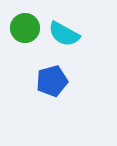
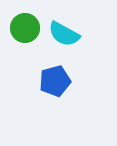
blue pentagon: moved 3 px right
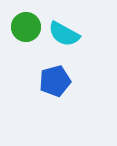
green circle: moved 1 px right, 1 px up
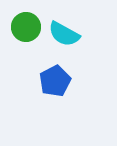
blue pentagon: rotated 12 degrees counterclockwise
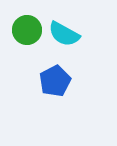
green circle: moved 1 px right, 3 px down
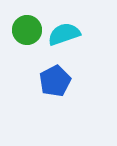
cyan semicircle: rotated 132 degrees clockwise
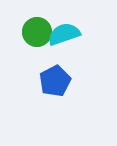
green circle: moved 10 px right, 2 px down
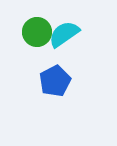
cyan semicircle: rotated 16 degrees counterclockwise
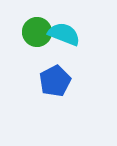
cyan semicircle: rotated 56 degrees clockwise
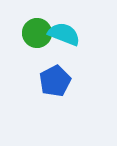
green circle: moved 1 px down
